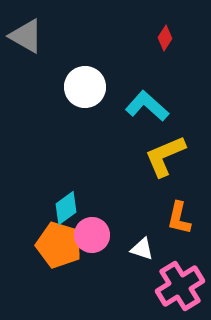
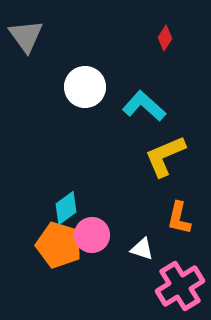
gray triangle: rotated 24 degrees clockwise
cyan L-shape: moved 3 px left
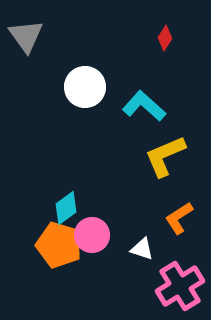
orange L-shape: rotated 44 degrees clockwise
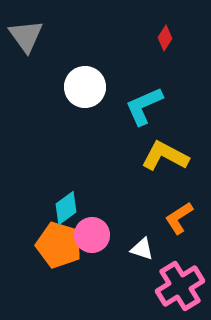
cyan L-shape: rotated 66 degrees counterclockwise
yellow L-shape: rotated 51 degrees clockwise
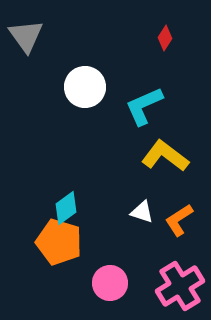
yellow L-shape: rotated 9 degrees clockwise
orange L-shape: moved 2 px down
pink circle: moved 18 px right, 48 px down
orange pentagon: moved 3 px up
white triangle: moved 37 px up
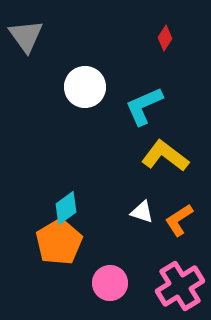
orange pentagon: rotated 24 degrees clockwise
